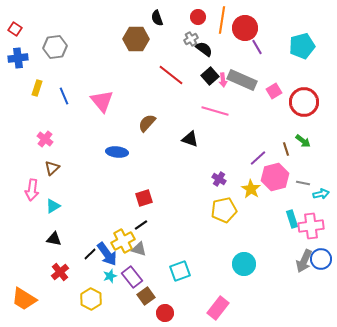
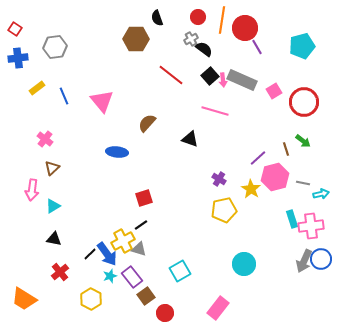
yellow rectangle at (37, 88): rotated 35 degrees clockwise
cyan square at (180, 271): rotated 10 degrees counterclockwise
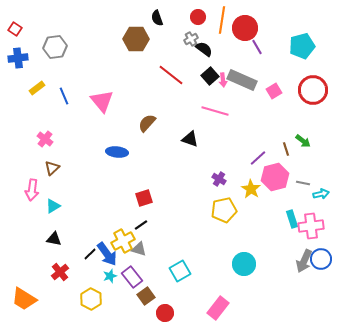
red circle at (304, 102): moved 9 px right, 12 px up
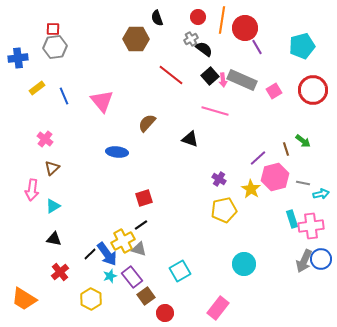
red square at (15, 29): moved 38 px right; rotated 32 degrees counterclockwise
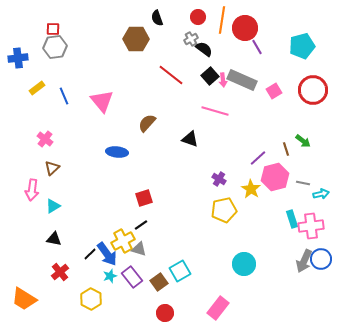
brown square at (146, 296): moved 13 px right, 14 px up
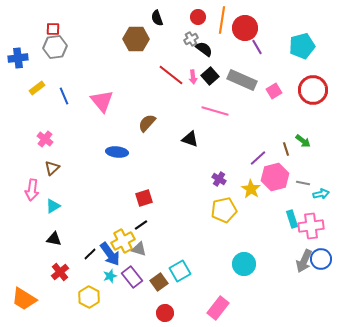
pink arrow at (223, 80): moved 30 px left, 3 px up
blue arrow at (107, 254): moved 3 px right
yellow hexagon at (91, 299): moved 2 px left, 2 px up
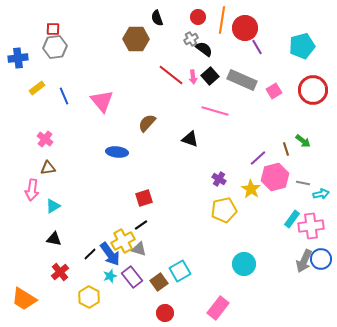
brown triangle at (52, 168): moved 4 px left; rotated 35 degrees clockwise
cyan rectangle at (292, 219): rotated 54 degrees clockwise
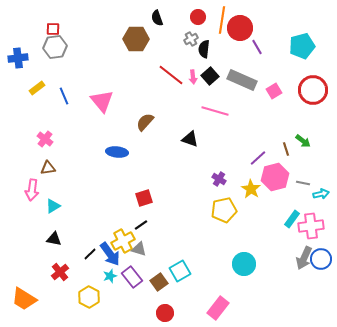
red circle at (245, 28): moved 5 px left
black semicircle at (204, 49): rotated 120 degrees counterclockwise
brown semicircle at (147, 123): moved 2 px left, 1 px up
gray arrow at (304, 261): moved 3 px up
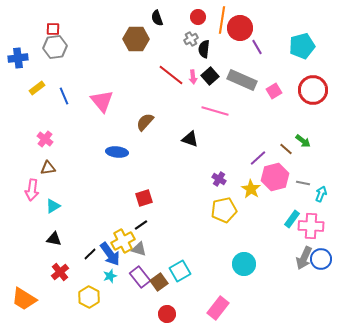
brown line at (286, 149): rotated 32 degrees counterclockwise
cyan arrow at (321, 194): rotated 56 degrees counterclockwise
pink cross at (311, 226): rotated 10 degrees clockwise
purple rectangle at (132, 277): moved 8 px right
red circle at (165, 313): moved 2 px right, 1 px down
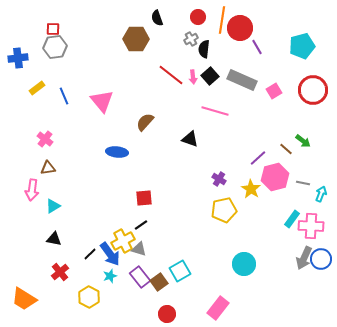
red square at (144, 198): rotated 12 degrees clockwise
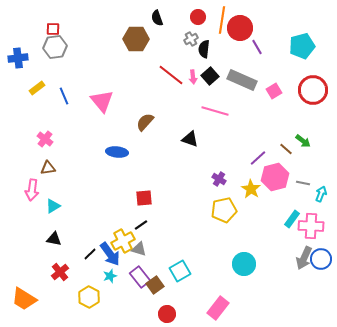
brown square at (159, 282): moved 4 px left, 3 px down
